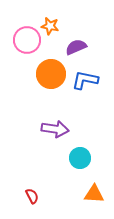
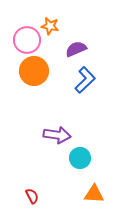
purple semicircle: moved 2 px down
orange circle: moved 17 px left, 3 px up
blue L-shape: rotated 124 degrees clockwise
purple arrow: moved 2 px right, 6 px down
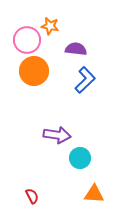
purple semicircle: rotated 30 degrees clockwise
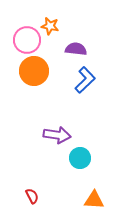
orange triangle: moved 6 px down
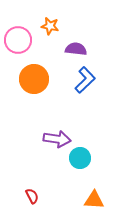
pink circle: moved 9 px left
orange circle: moved 8 px down
purple arrow: moved 4 px down
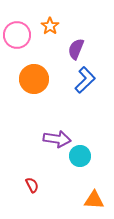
orange star: rotated 24 degrees clockwise
pink circle: moved 1 px left, 5 px up
purple semicircle: rotated 75 degrees counterclockwise
cyan circle: moved 2 px up
red semicircle: moved 11 px up
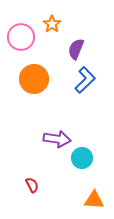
orange star: moved 2 px right, 2 px up
pink circle: moved 4 px right, 2 px down
cyan circle: moved 2 px right, 2 px down
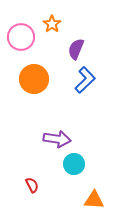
cyan circle: moved 8 px left, 6 px down
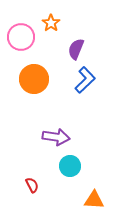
orange star: moved 1 px left, 1 px up
purple arrow: moved 1 px left, 2 px up
cyan circle: moved 4 px left, 2 px down
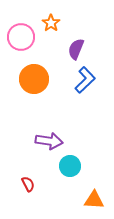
purple arrow: moved 7 px left, 4 px down
red semicircle: moved 4 px left, 1 px up
